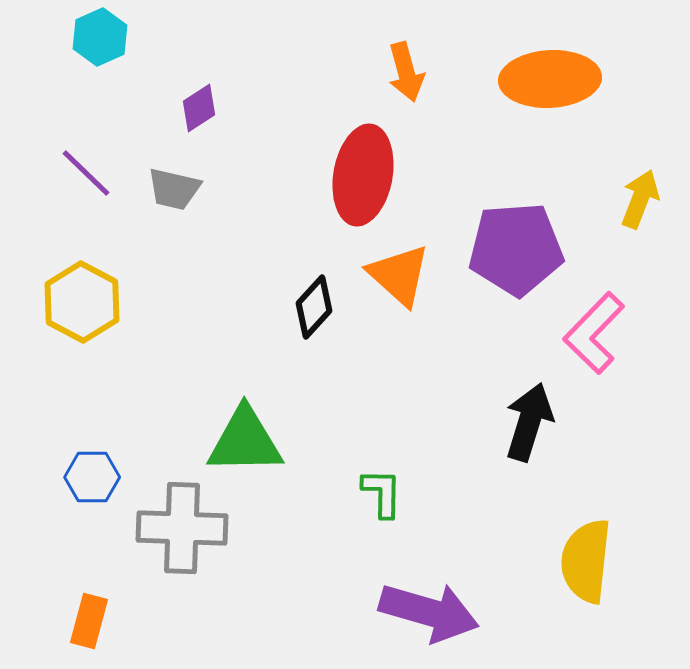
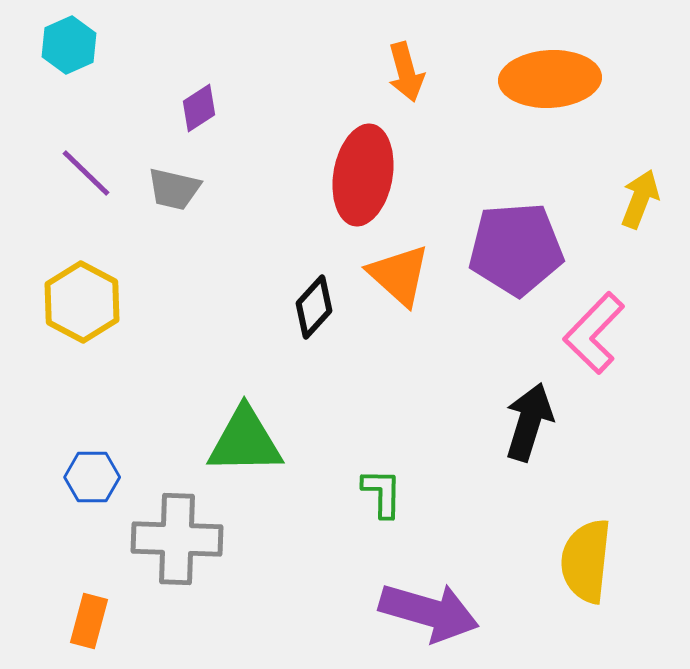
cyan hexagon: moved 31 px left, 8 px down
gray cross: moved 5 px left, 11 px down
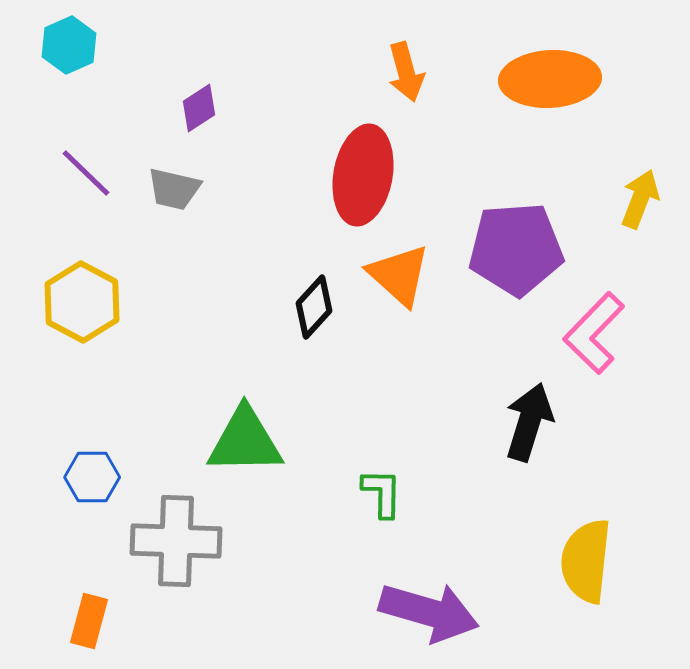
gray cross: moved 1 px left, 2 px down
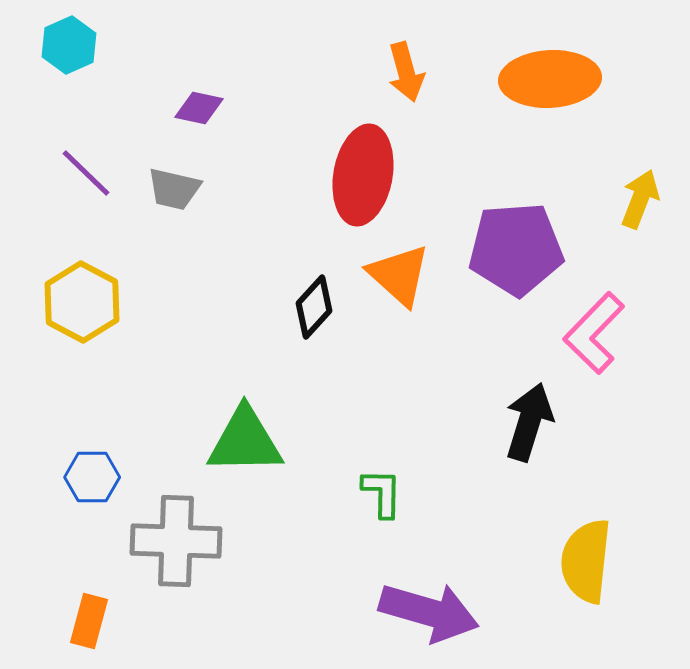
purple diamond: rotated 45 degrees clockwise
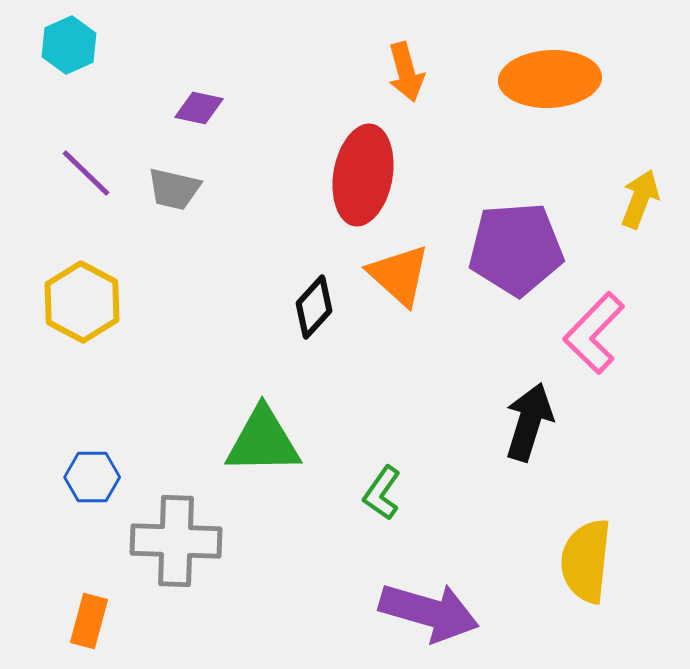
green triangle: moved 18 px right
green L-shape: rotated 146 degrees counterclockwise
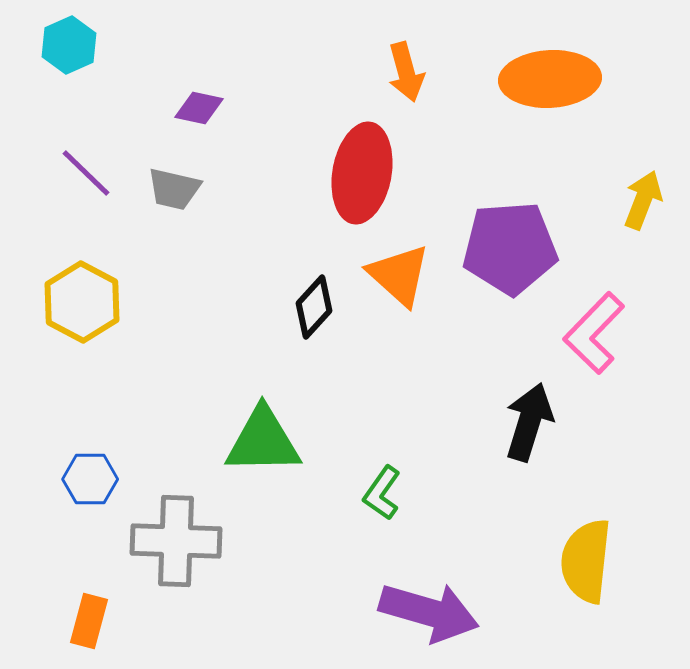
red ellipse: moved 1 px left, 2 px up
yellow arrow: moved 3 px right, 1 px down
purple pentagon: moved 6 px left, 1 px up
blue hexagon: moved 2 px left, 2 px down
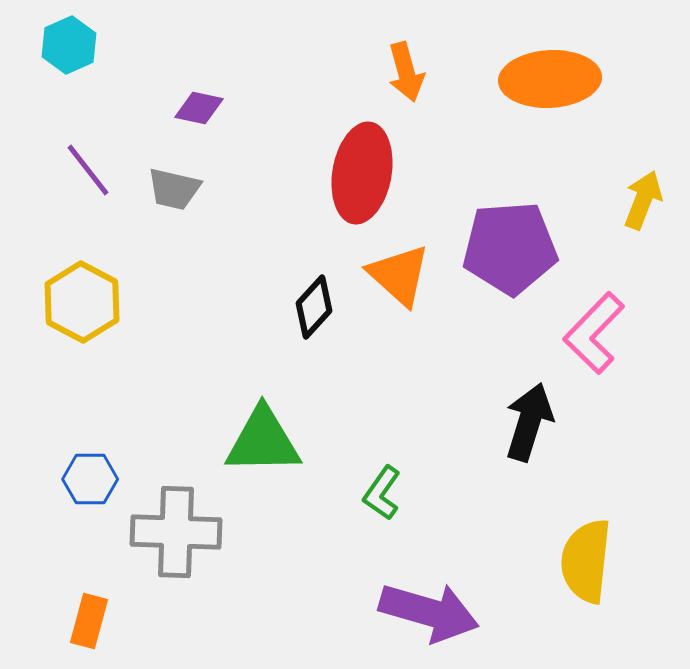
purple line: moved 2 px right, 3 px up; rotated 8 degrees clockwise
gray cross: moved 9 px up
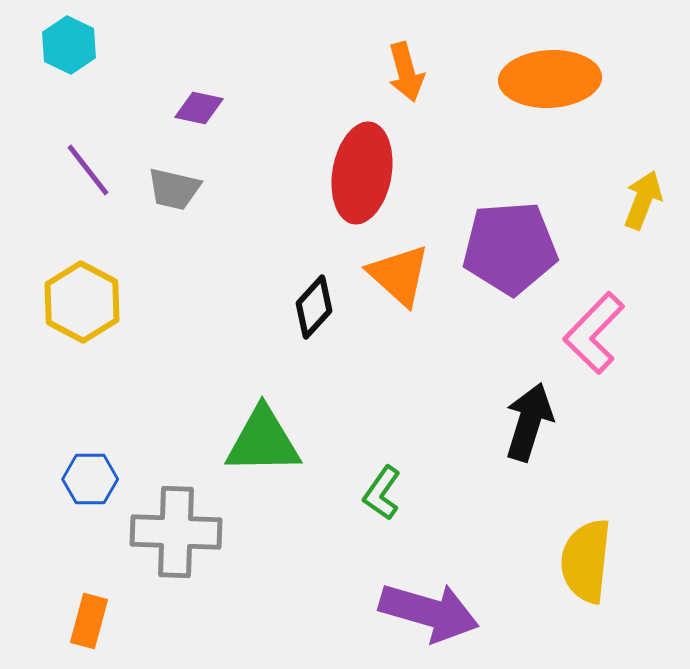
cyan hexagon: rotated 10 degrees counterclockwise
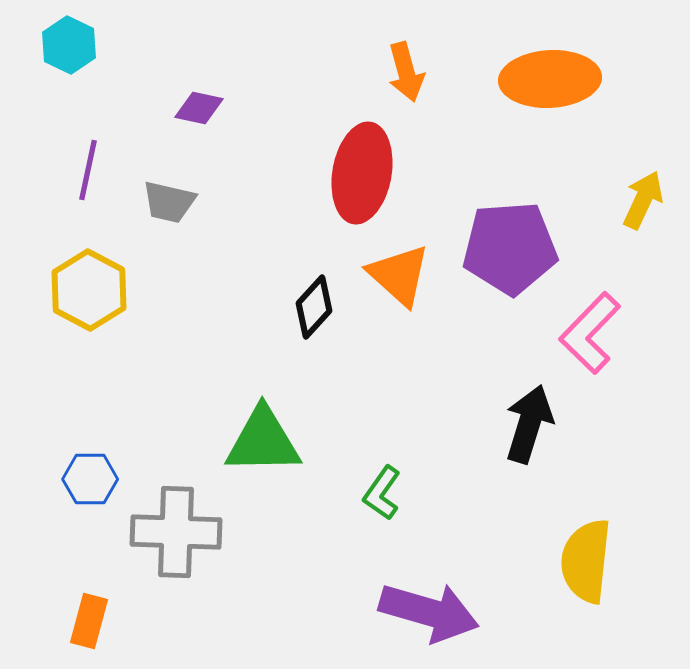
purple line: rotated 50 degrees clockwise
gray trapezoid: moved 5 px left, 13 px down
yellow arrow: rotated 4 degrees clockwise
yellow hexagon: moved 7 px right, 12 px up
pink L-shape: moved 4 px left
black arrow: moved 2 px down
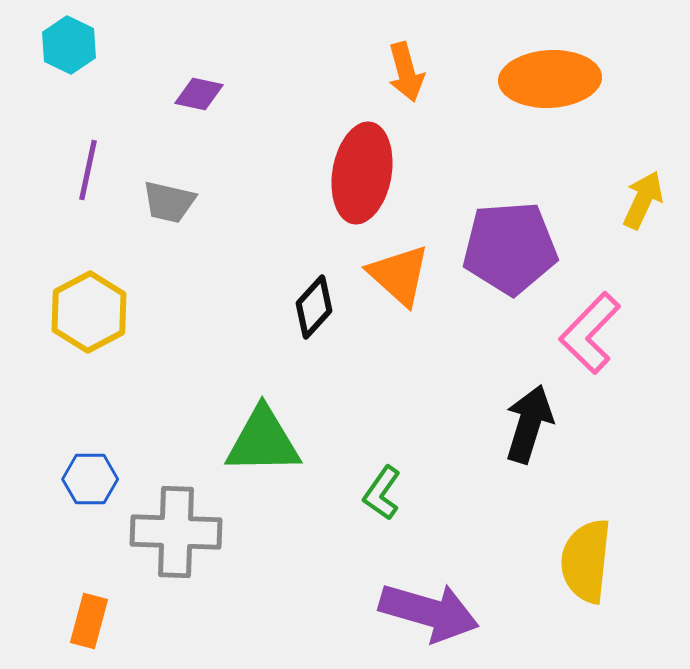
purple diamond: moved 14 px up
yellow hexagon: moved 22 px down; rotated 4 degrees clockwise
